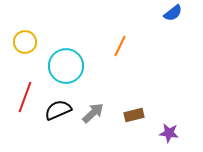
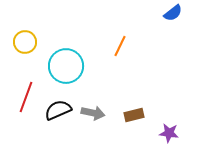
red line: moved 1 px right
gray arrow: rotated 55 degrees clockwise
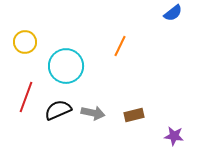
purple star: moved 5 px right, 3 px down
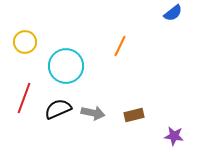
red line: moved 2 px left, 1 px down
black semicircle: moved 1 px up
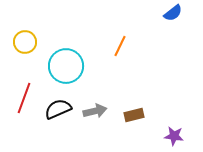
gray arrow: moved 2 px right, 2 px up; rotated 25 degrees counterclockwise
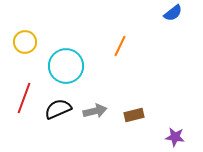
purple star: moved 1 px right, 1 px down
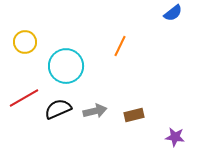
red line: rotated 40 degrees clockwise
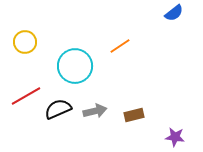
blue semicircle: moved 1 px right
orange line: rotated 30 degrees clockwise
cyan circle: moved 9 px right
red line: moved 2 px right, 2 px up
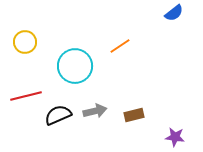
red line: rotated 16 degrees clockwise
black semicircle: moved 6 px down
